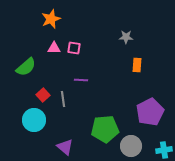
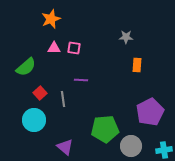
red square: moved 3 px left, 2 px up
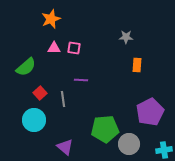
gray circle: moved 2 px left, 2 px up
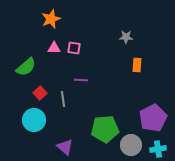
purple pentagon: moved 3 px right, 6 px down
gray circle: moved 2 px right, 1 px down
cyan cross: moved 6 px left, 1 px up
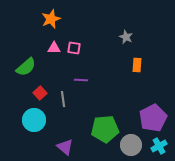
gray star: rotated 24 degrees clockwise
cyan cross: moved 1 px right, 3 px up; rotated 21 degrees counterclockwise
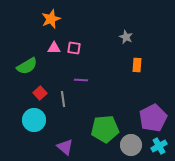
green semicircle: moved 1 px right, 1 px up; rotated 10 degrees clockwise
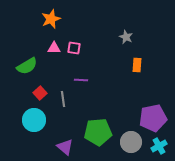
purple pentagon: rotated 16 degrees clockwise
green pentagon: moved 7 px left, 3 px down
gray circle: moved 3 px up
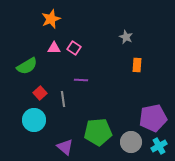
pink square: rotated 24 degrees clockwise
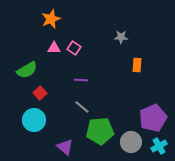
gray star: moved 5 px left; rotated 24 degrees counterclockwise
green semicircle: moved 4 px down
gray line: moved 19 px right, 8 px down; rotated 42 degrees counterclockwise
purple pentagon: rotated 12 degrees counterclockwise
green pentagon: moved 2 px right, 1 px up
